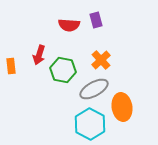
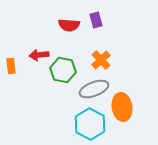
red arrow: rotated 66 degrees clockwise
gray ellipse: rotated 8 degrees clockwise
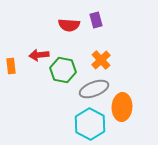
orange ellipse: rotated 12 degrees clockwise
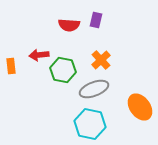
purple rectangle: rotated 28 degrees clockwise
orange ellipse: moved 18 px right; rotated 40 degrees counterclockwise
cyan hexagon: rotated 16 degrees counterclockwise
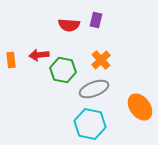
orange rectangle: moved 6 px up
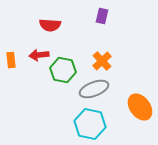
purple rectangle: moved 6 px right, 4 px up
red semicircle: moved 19 px left
orange cross: moved 1 px right, 1 px down
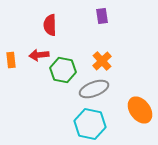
purple rectangle: rotated 21 degrees counterclockwise
red semicircle: rotated 85 degrees clockwise
orange ellipse: moved 3 px down
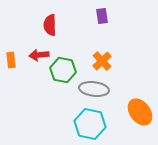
gray ellipse: rotated 28 degrees clockwise
orange ellipse: moved 2 px down
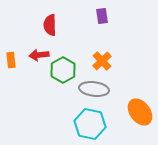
green hexagon: rotated 20 degrees clockwise
